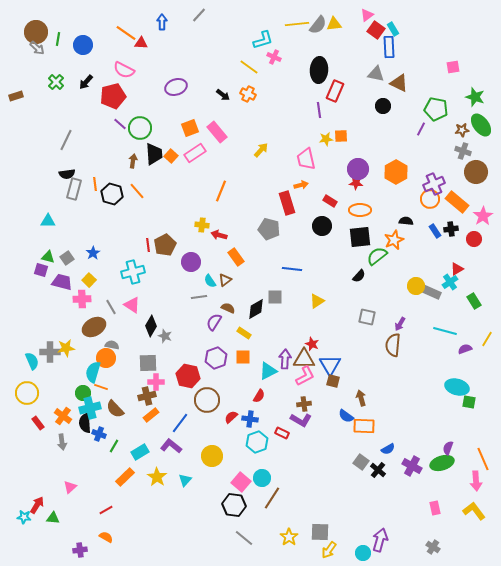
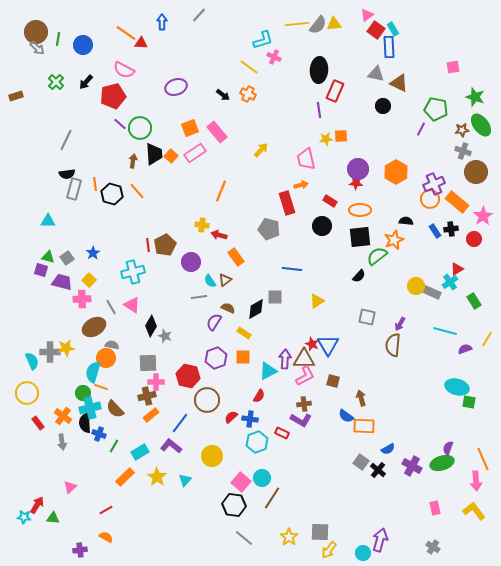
blue triangle at (330, 365): moved 2 px left, 20 px up
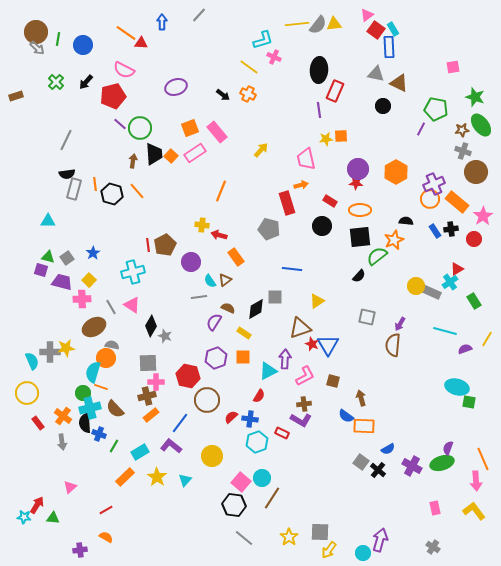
brown triangle at (304, 359): moved 4 px left, 31 px up; rotated 20 degrees counterclockwise
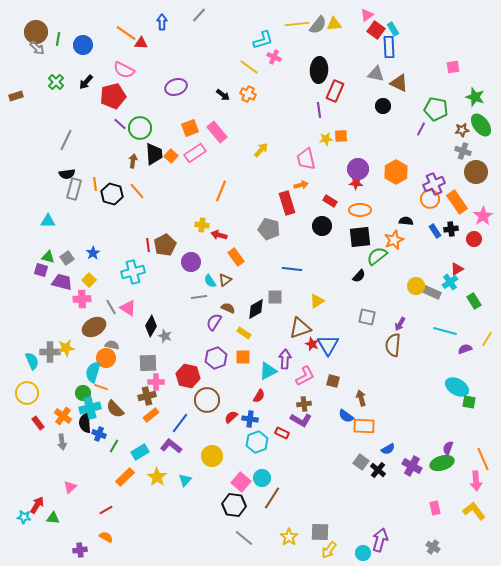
orange rectangle at (457, 202): rotated 15 degrees clockwise
pink triangle at (132, 305): moved 4 px left, 3 px down
cyan ellipse at (457, 387): rotated 15 degrees clockwise
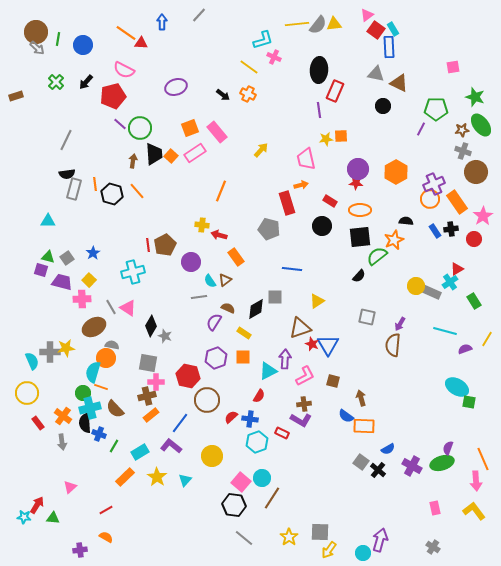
green pentagon at (436, 109): rotated 10 degrees counterclockwise
gray square at (148, 363): rotated 12 degrees clockwise
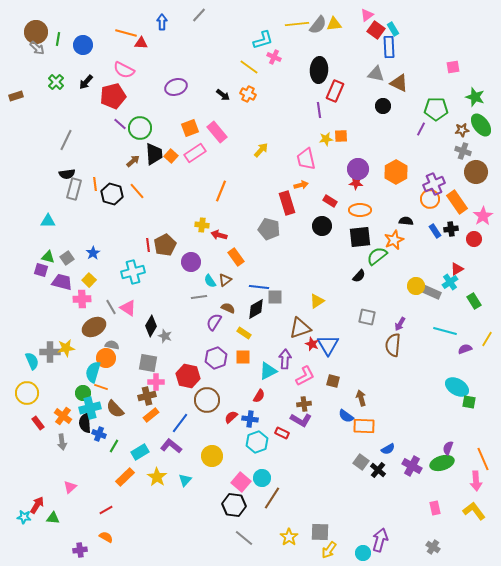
orange line at (126, 33): rotated 20 degrees counterclockwise
brown arrow at (133, 161): rotated 40 degrees clockwise
blue line at (292, 269): moved 33 px left, 18 px down
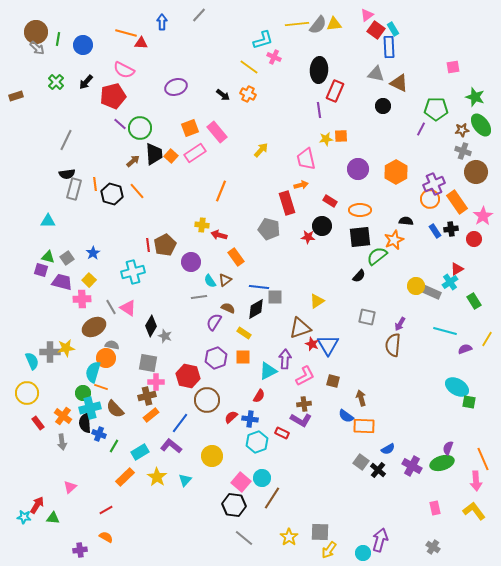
red star at (356, 183): moved 48 px left, 54 px down
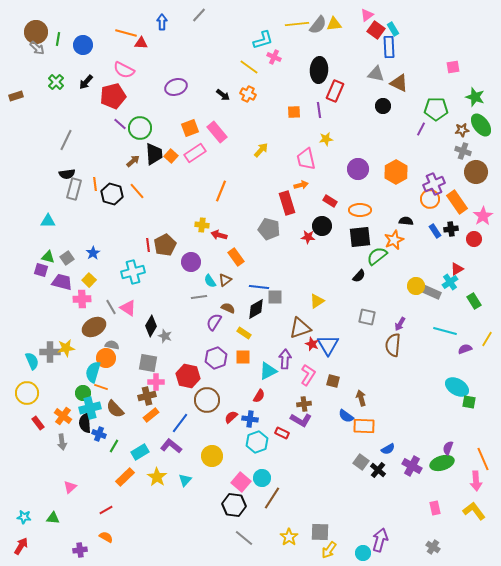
orange square at (341, 136): moved 47 px left, 24 px up
pink L-shape at (305, 376): moved 3 px right, 1 px up; rotated 30 degrees counterclockwise
red arrow at (37, 505): moved 16 px left, 41 px down
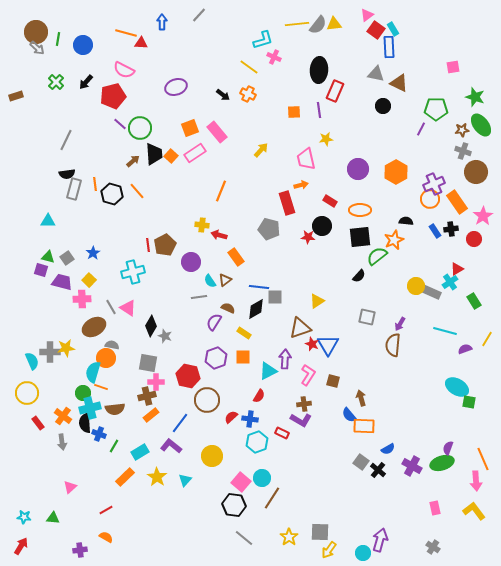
brown semicircle at (115, 409): rotated 54 degrees counterclockwise
blue semicircle at (346, 416): moved 3 px right, 1 px up; rotated 14 degrees clockwise
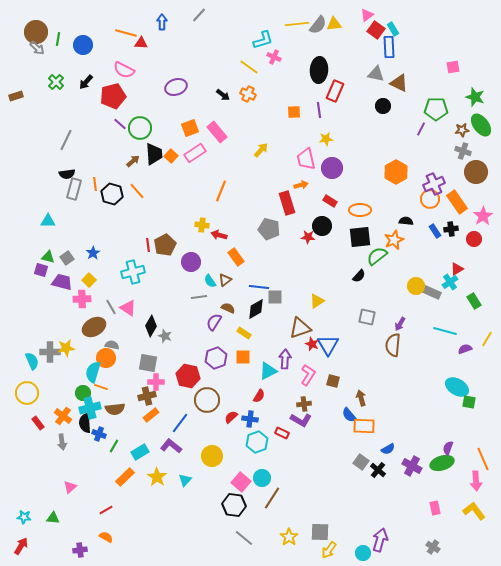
purple circle at (358, 169): moved 26 px left, 1 px up
